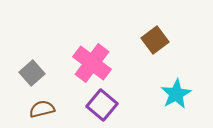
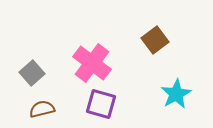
purple square: moved 1 px left, 1 px up; rotated 24 degrees counterclockwise
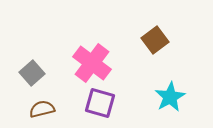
cyan star: moved 6 px left, 3 px down
purple square: moved 1 px left, 1 px up
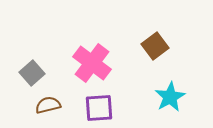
brown square: moved 6 px down
purple square: moved 1 px left, 5 px down; rotated 20 degrees counterclockwise
brown semicircle: moved 6 px right, 4 px up
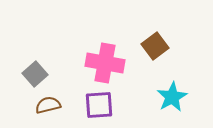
pink cross: moved 13 px right; rotated 27 degrees counterclockwise
gray square: moved 3 px right, 1 px down
cyan star: moved 2 px right
purple square: moved 3 px up
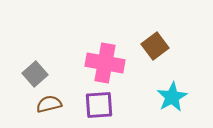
brown semicircle: moved 1 px right, 1 px up
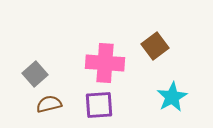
pink cross: rotated 6 degrees counterclockwise
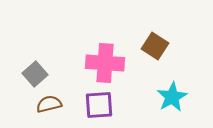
brown square: rotated 20 degrees counterclockwise
